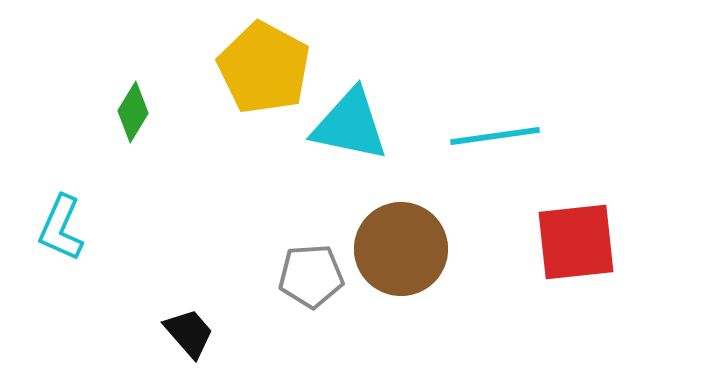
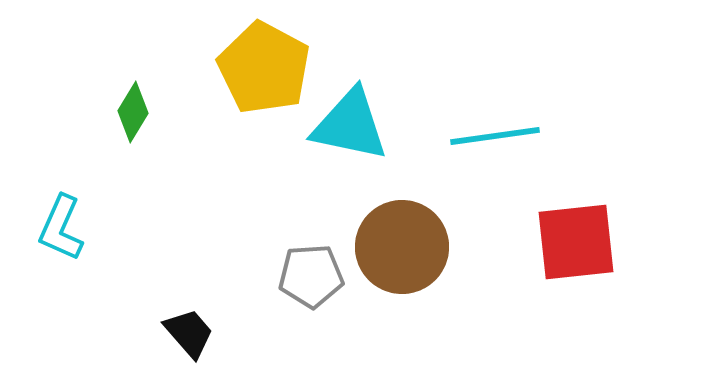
brown circle: moved 1 px right, 2 px up
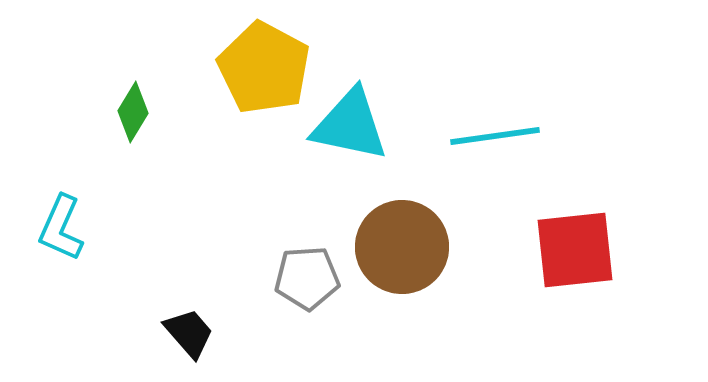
red square: moved 1 px left, 8 px down
gray pentagon: moved 4 px left, 2 px down
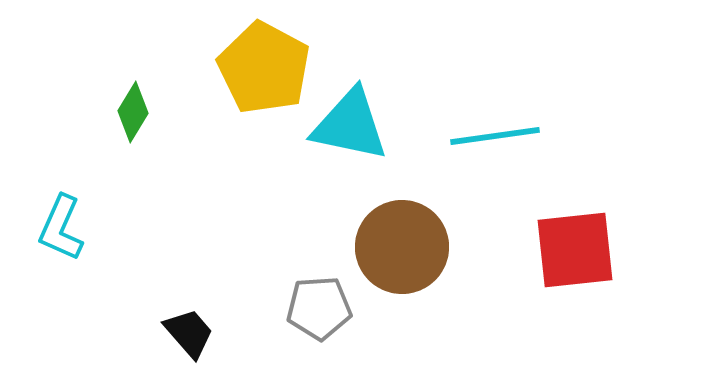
gray pentagon: moved 12 px right, 30 px down
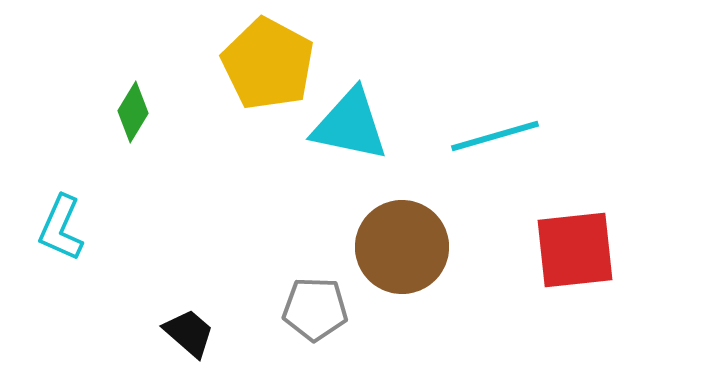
yellow pentagon: moved 4 px right, 4 px up
cyan line: rotated 8 degrees counterclockwise
gray pentagon: moved 4 px left, 1 px down; rotated 6 degrees clockwise
black trapezoid: rotated 8 degrees counterclockwise
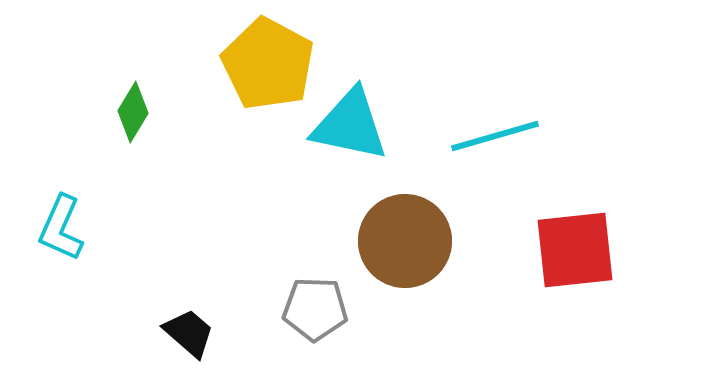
brown circle: moved 3 px right, 6 px up
